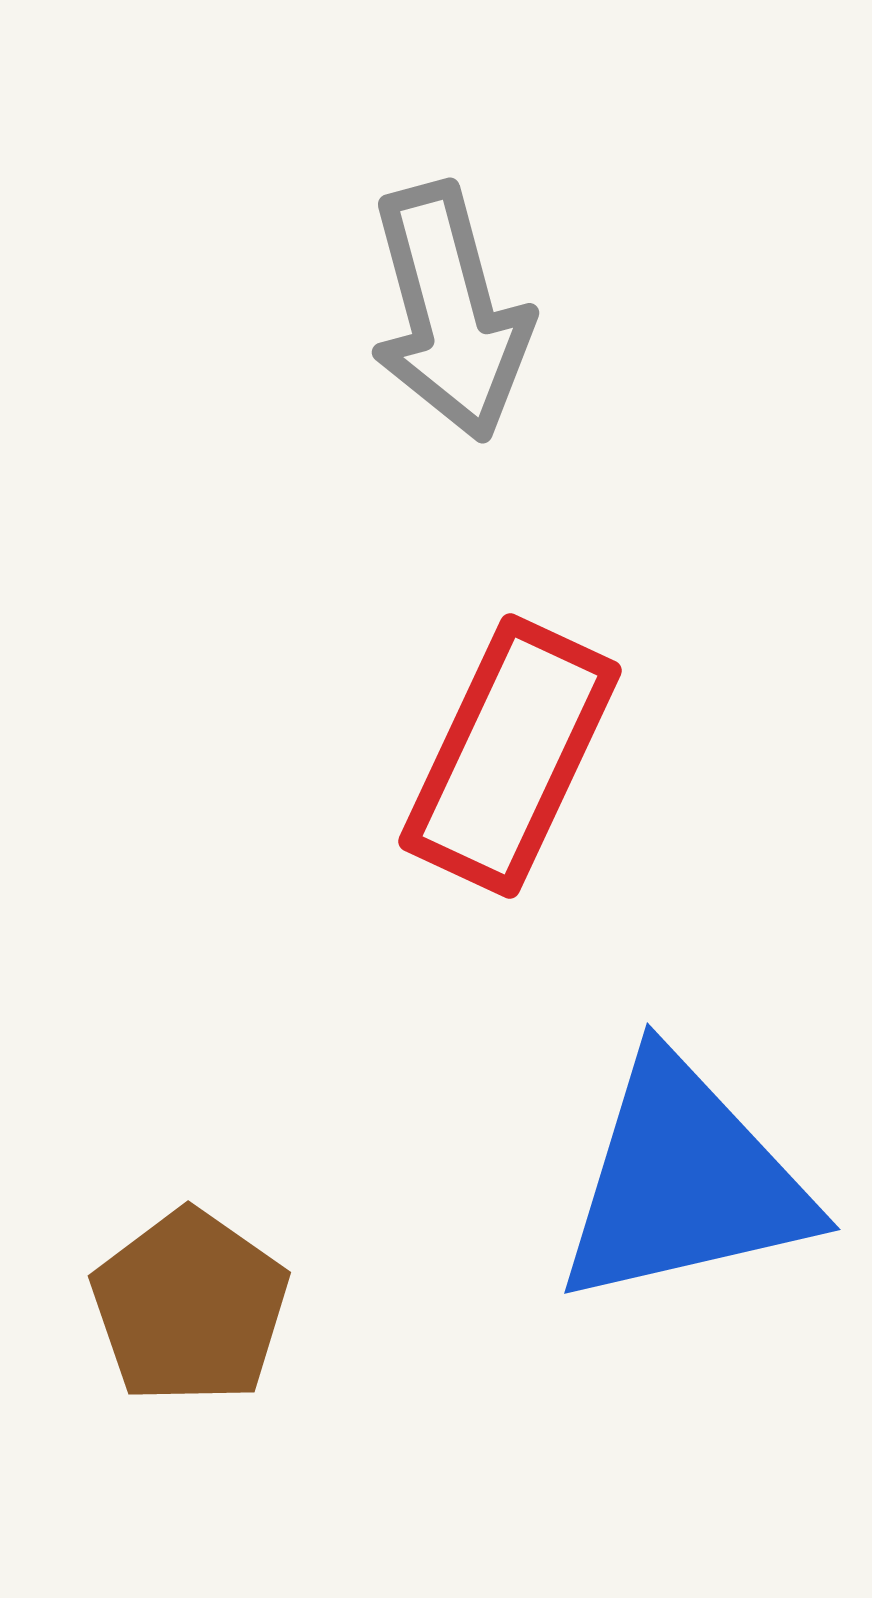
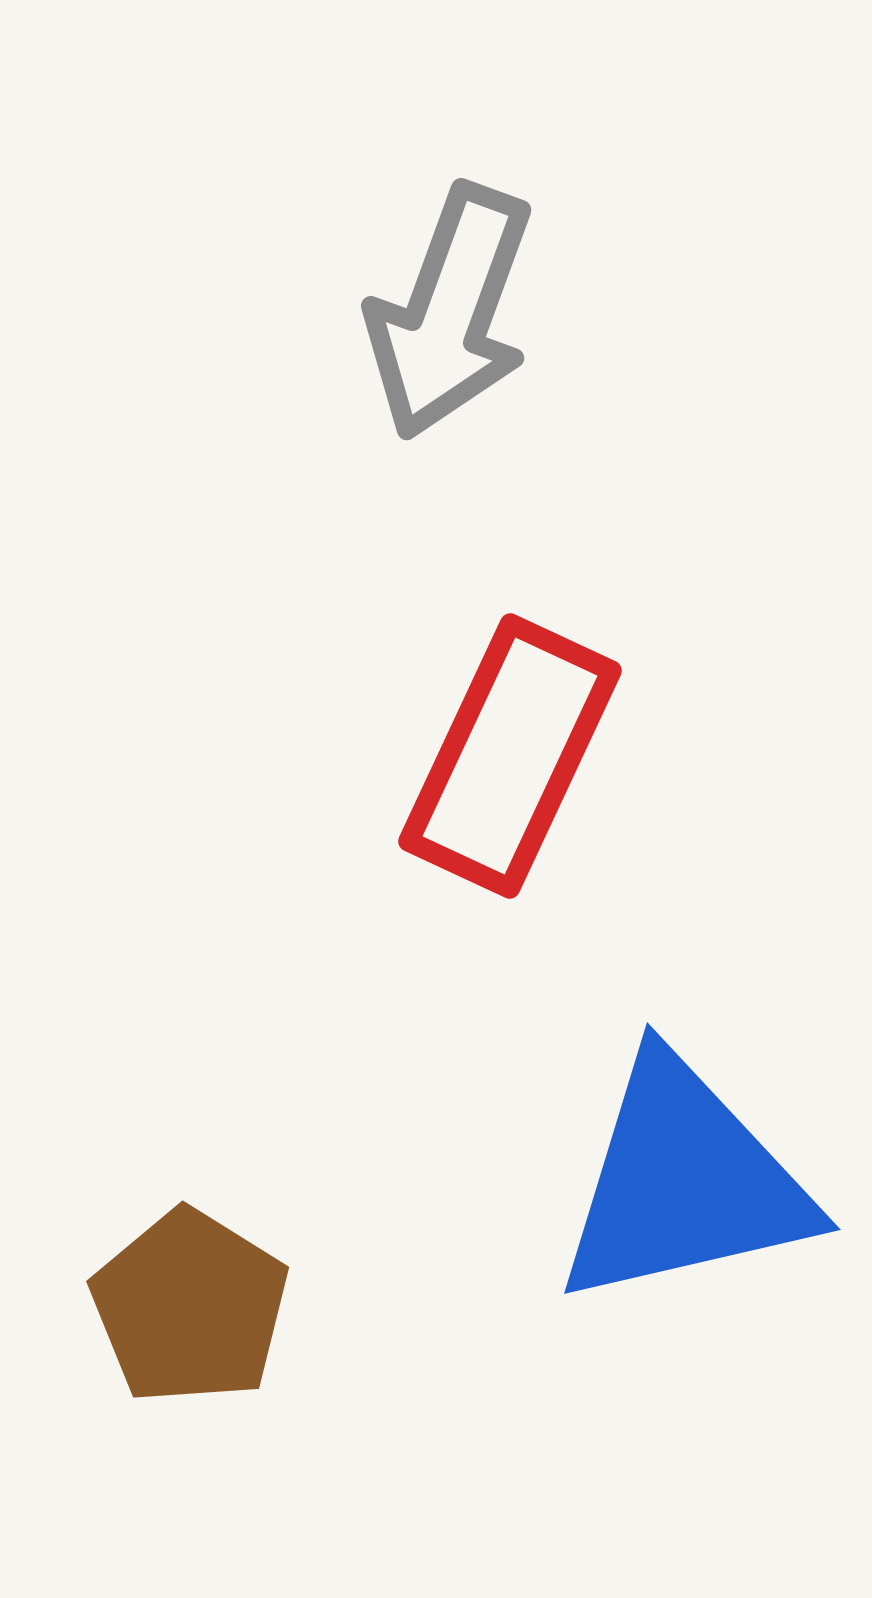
gray arrow: rotated 35 degrees clockwise
brown pentagon: rotated 3 degrees counterclockwise
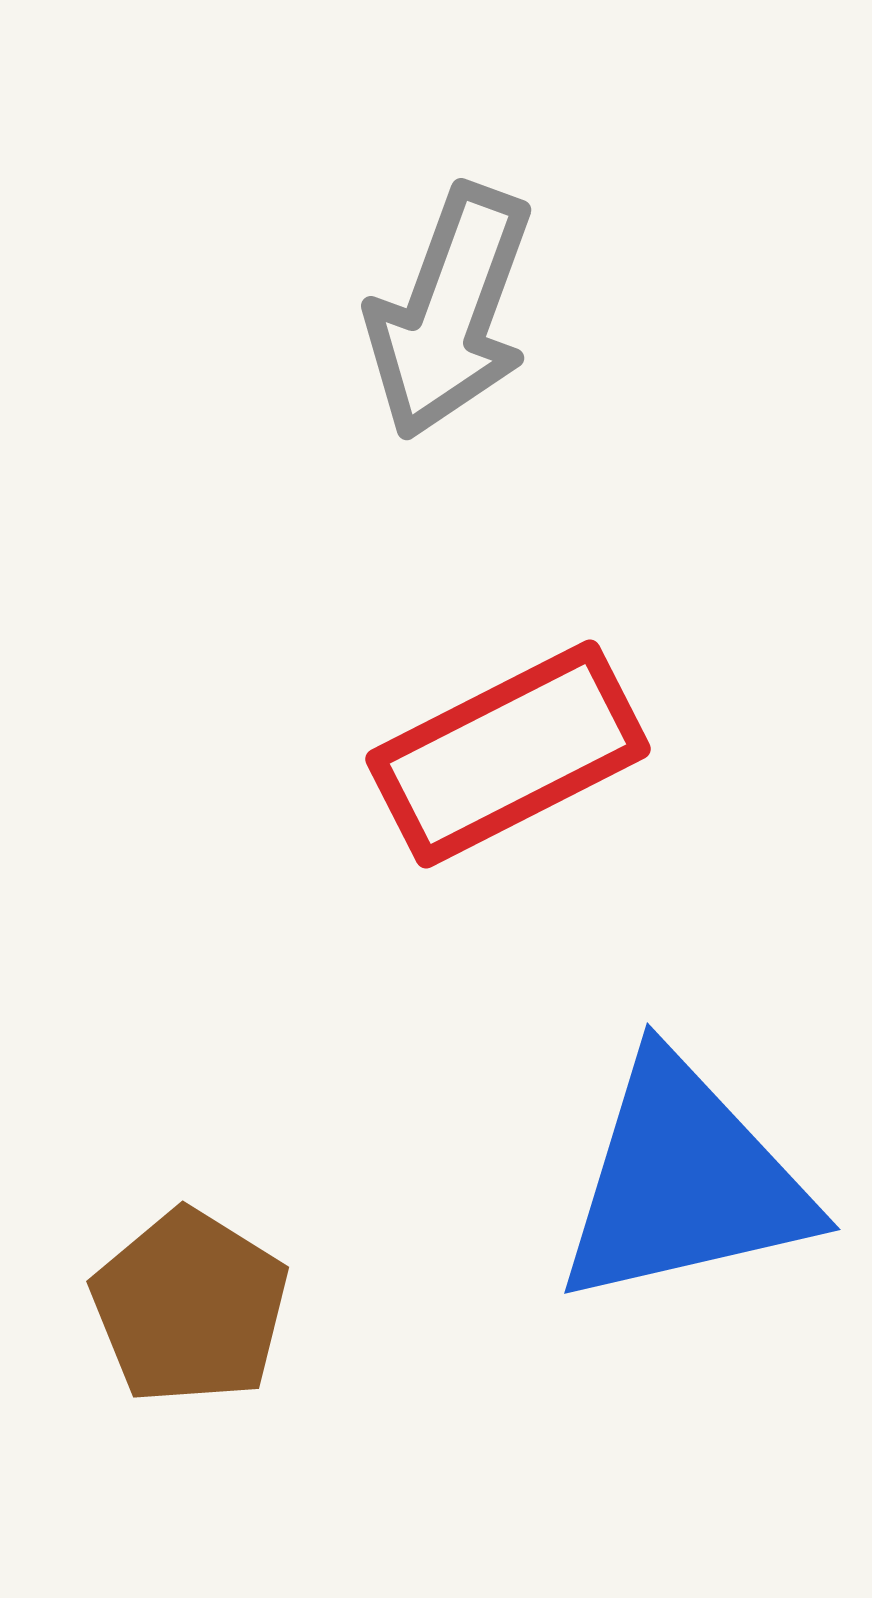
red rectangle: moved 2 px left, 2 px up; rotated 38 degrees clockwise
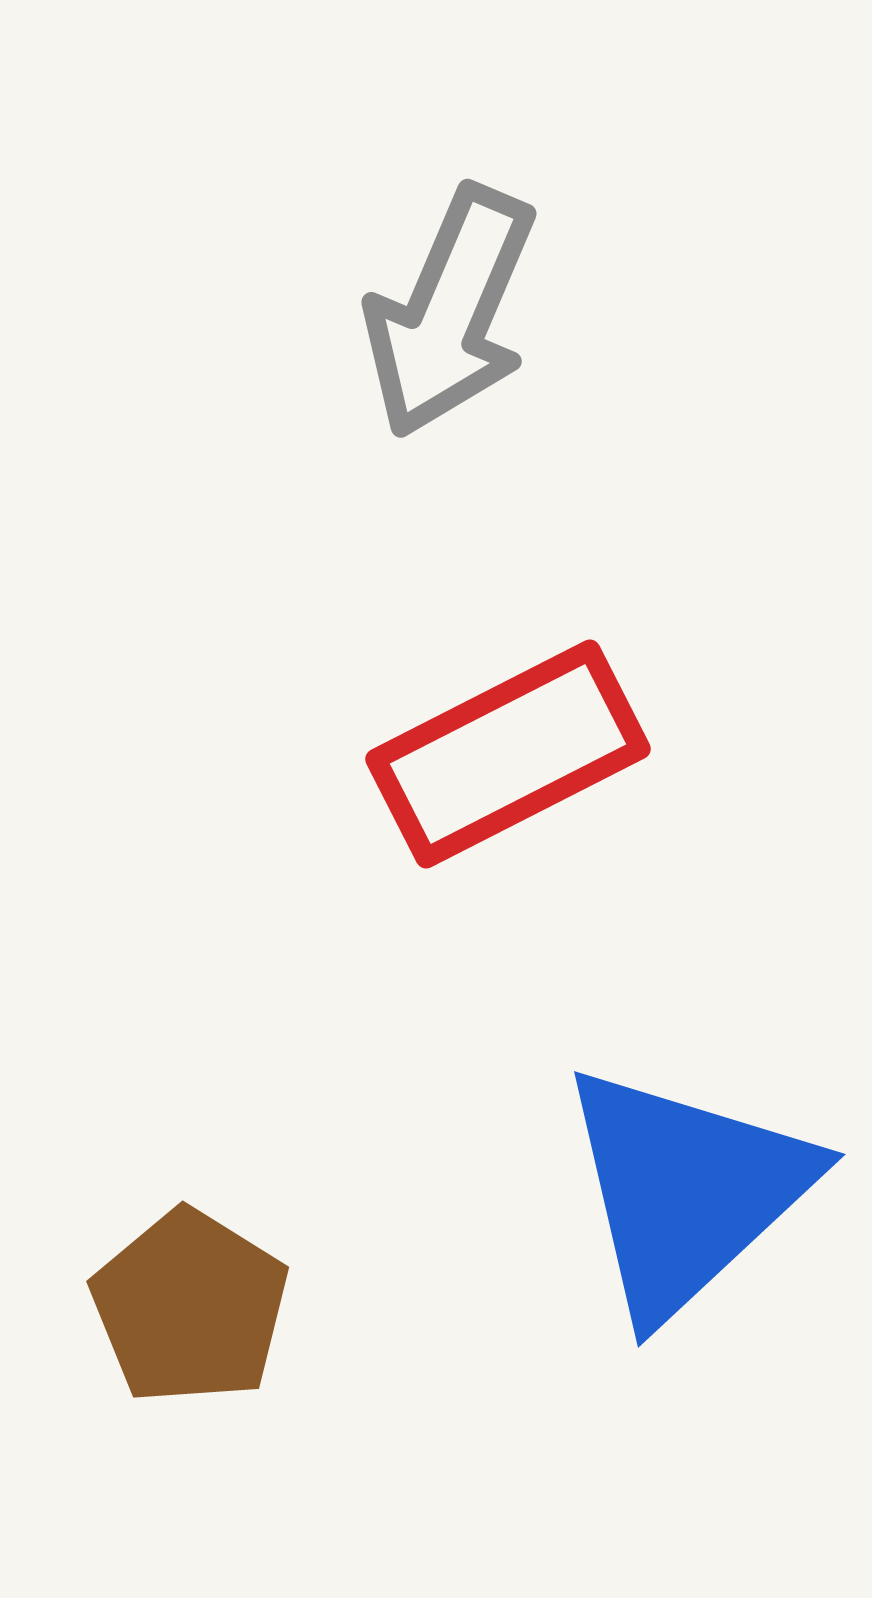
gray arrow: rotated 3 degrees clockwise
blue triangle: moved 2 px right, 9 px down; rotated 30 degrees counterclockwise
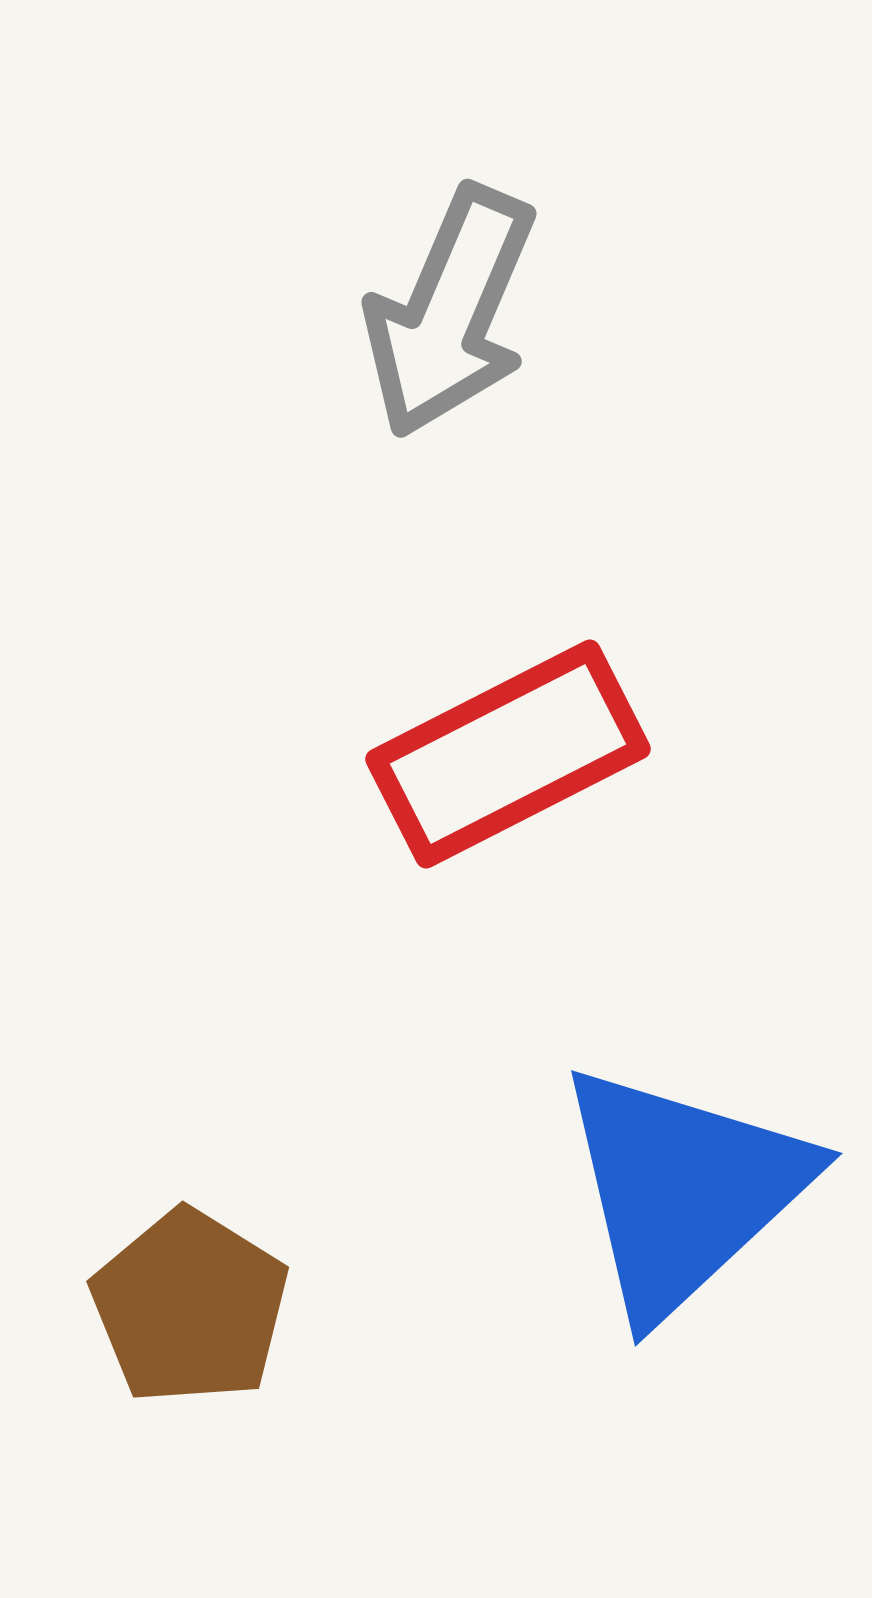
blue triangle: moved 3 px left, 1 px up
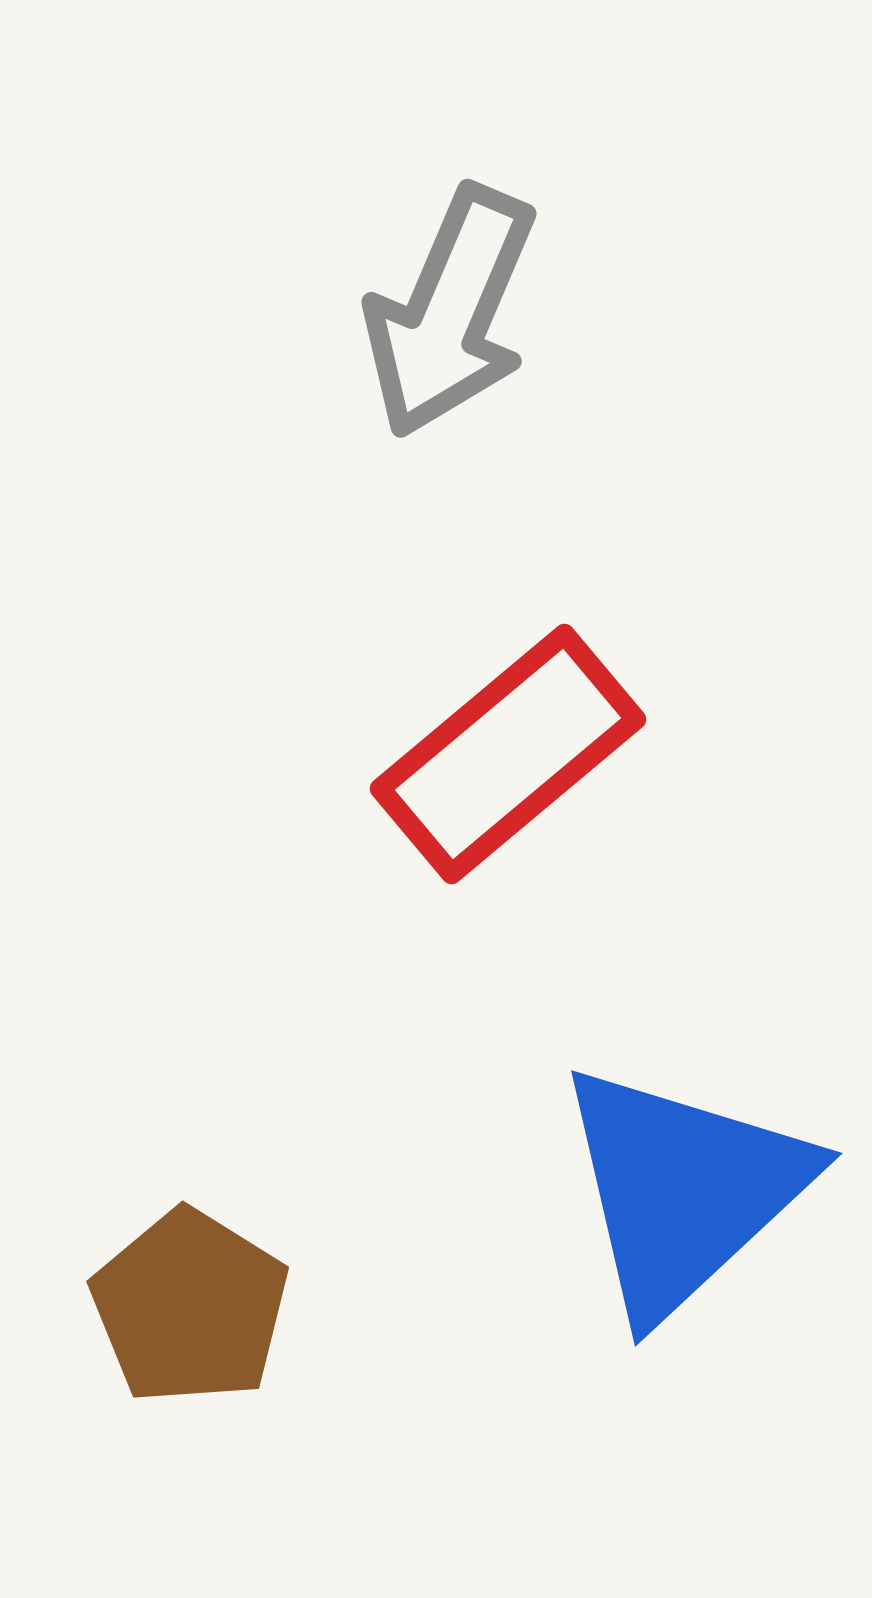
red rectangle: rotated 13 degrees counterclockwise
